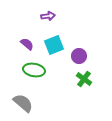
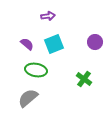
cyan square: moved 1 px up
purple circle: moved 16 px right, 14 px up
green ellipse: moved 2 px right
gray semicircle: moved 5 px right, 5 px up; rotated 80 degrees counterclockwise
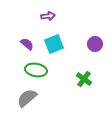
purple circle: moved 2 px down
gray semicircle: moved 1 px left
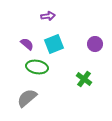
green ellipse: moved 1 px right, 3 px up
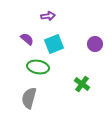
purple semicircle: moved 5 px up
green ellipse: moved 1 px right
green cross: moved 2 px left, 5 px down
gray semicircle: moved 2 px right; rotated 35 degrees counterclockwise
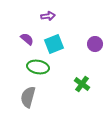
gray semicircle: moved 1 px left, 1 px up
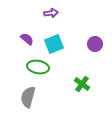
purple arrow: moved 3 px right, 3 px up
